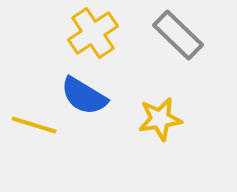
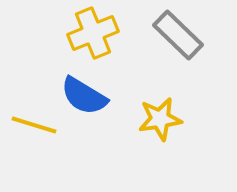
yellow cross: rotated 12 degrees clockwise
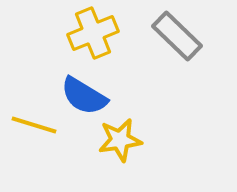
gray rectangle: moved 1 px left, 1 px down
yellow star: moved 40 px left, 21 px down
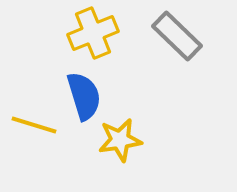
blue semicircle: rotated 138 degrees counterclockwise
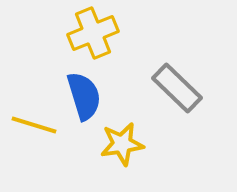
gray rectangle: moved 52 px down
yellow star: moved 2 px right, 4 px down
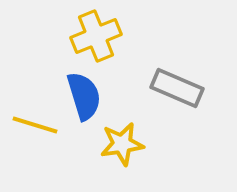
yellow cross: moved 3 px right, 3 px down
gray rectangle: rotated 21 degrees counterclockwise
yellow line: moved 1 px right
